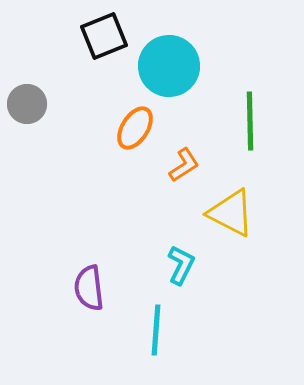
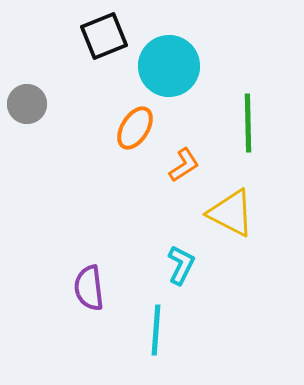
green line: moved 2 px left, 2 px down
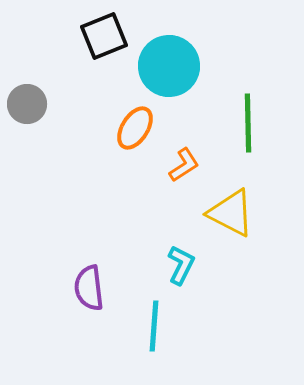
cyan line: moved 2 px left, 4 px up
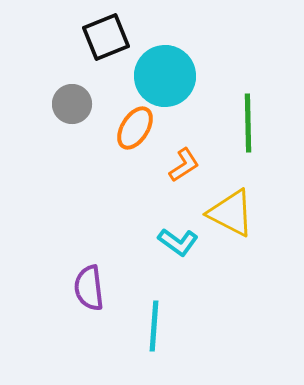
black square: moved 2 px right, 1 px down
cyan circle: moved 4 px left, 10 px down
gray circle: moved 45 px right
cyan L-shape: moved 3 px left, 23 px up; rotated 99 degrees clockwise
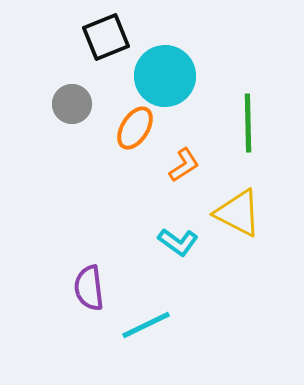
yellow triangle: moved 7 px right
cyan line: moved 8 px left, 1 px up; rotated 60 degrees clockwise
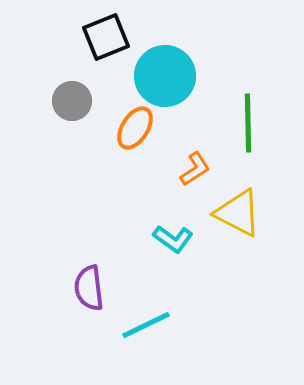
gray circle: moved 3 px up
orange L-shape: moved 11 px right, 4 px down
cyan L-shape: moved 5 px left, 3 px up
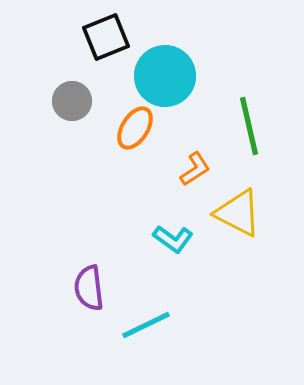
green line: moved 1 px right, 3 px down; rotated 12 degrees counterclockwise
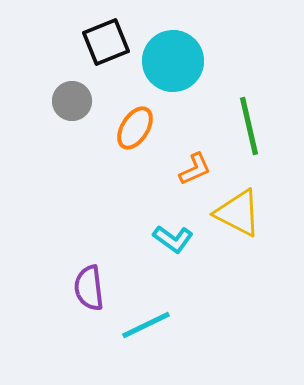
black square: moved 5 px down
cyan circle: moved 8 px right, 15 px up
orange L-shape: rotated 9 degrees clockwise
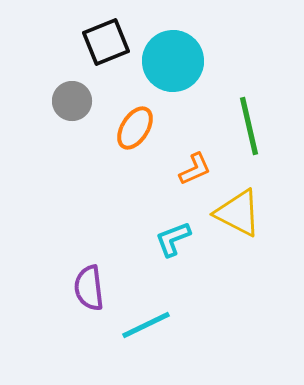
cyan L-shape: rotated 123 degrees clockwise
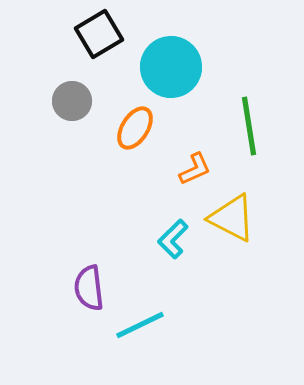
black square: moved 7 px left, 8 px up; rotated 9 degrees counterclockwise
cyan circle: moved 2 px left, 6 px down
green line: rotated 4 degrees clockwise
yellow triangle: moved 6 px left, 5 px down
cyan L-shape: rotated 24 degrees counterclockwise
cyan line: moved 6 px left
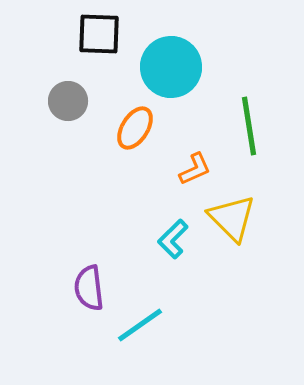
black square: rotated 33 degrees clockwise
gray circle: moved 4 px left
yellow triangle: rotated 18 degrees clockwise
cyan line: rotated 9 degrees counterclockwise
